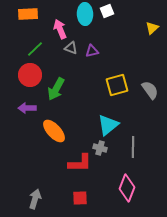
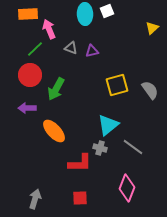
pink arrow: moved 11 px left
gray line: rotated 55 degrees counterclockwise
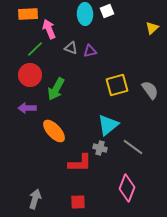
purple triangle: moved 2 px left
red square: moved 2 px left, 4 px down
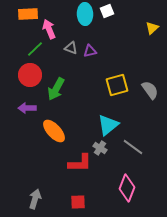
gray cross: rotated 16 degrees clockwise
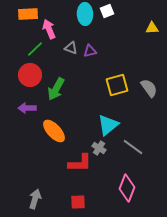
yellow triangle: rotated 40 degrees clockwise
gray semicircle: moved 1 px left, 2 px up
gray cross: moved 1 px left
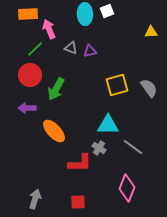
yellow triangle: moved 1 px left, 4 px down
cyan triangle: rotated 40 degrees clockwise
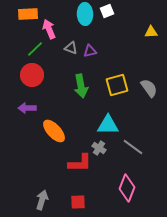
red circle: moved 2 px right
green arrow: moved 25 px right, 3 px up; rotated 40 degrees counterclockwise
gray arrow: moved 7 px right, 1 px down
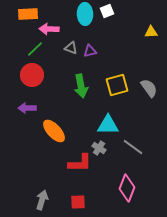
pink arrow: rotated 66 degrees counterclockwise
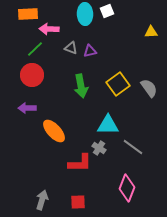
yellow square: moved 1 px right, 1 px up; rotated 20 degrees counterclockwise
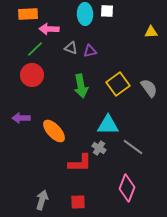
white square: rotated 24 degrees clockwise
purple arrow: moved 6 px left, 10 px down
